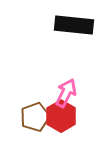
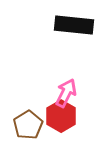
brown pentagon: moved 7 px left, 8 px down; rotated 12 degrees counterclockwise
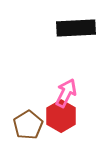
black rectangle: moved 2 px right, 3 px down; rotated 9 degrees counterclockwise
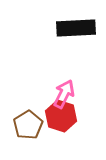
pink arrow: moved 2 px left, 1 px down
red hexagon: rotated 12 degrees counterclockwise
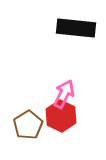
black rectangle: rotated 9 degrees clockwise
red hexagon: rotated 8 degrees clockwise
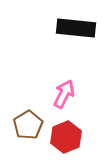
red hexagon: moved 5 px right, 21 px down; rotated 12 degrees clockwise
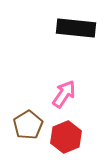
pink arrow: rotated 8 degrees clockwise
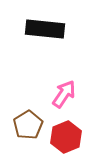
black rectangle: moved 31 px left, 1 px down
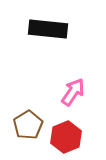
black rectangle: moved 3 px right
pink arrow: moved 9 px right, 2 px up
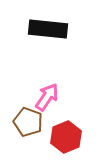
pink arrow: moved 26 px left, 5 px down
brown pentagon: moved 3 px up; rotated 20 degrees counterclockwise
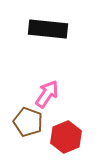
pink arrow: moved 3 px up
